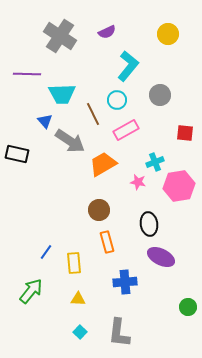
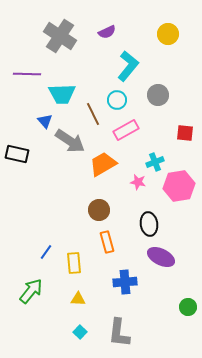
gray circle: moved 2 px left
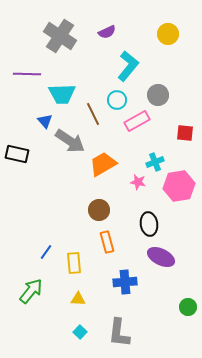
pink rectangle: moved 11 px right, 9 px up
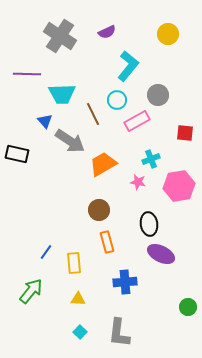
cyan cross: moved 4 px left, 3 px up
purple ellipse: moved 3 px up
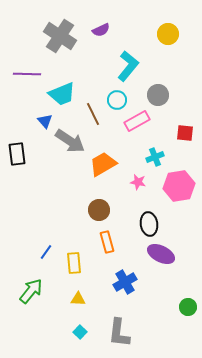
purple semicircle: moved 6 px left, 2 px up
cyan trapezoid: rotated 20 degrees counterclockwise
black rectangle: rotated 70 degrees clockwise
cyan cross: moved 4 px right, 2 px up
blue cross: rotated 25 degrees counterclockwise
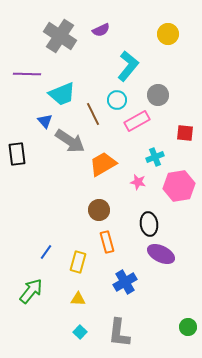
yellow rectangle: moved 4 px right, 1 px up; rotated 20 degrees clockwise
green circle: moved 20 px down
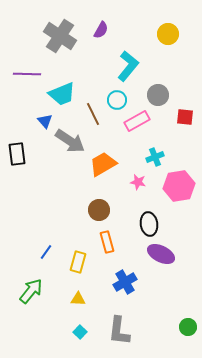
purple semicircle: rotated 36 degrees counterclockwise
red square: moved 16 px up
gray L-shape: moved 2 px up
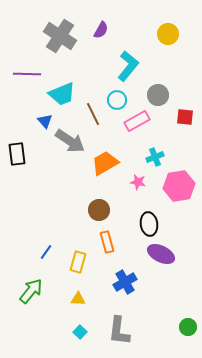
orange trapezoid: moved 2 px right, 1 px up
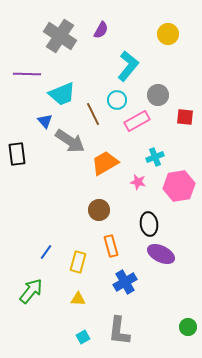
orange rectangle: moved 4 px right, 4 px down
cyan square: moved 3 px right, 5 px down; rotated 16 degrees clockwise
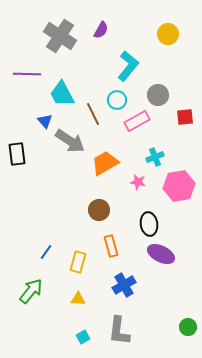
cyan trapezoid: rotated 84 degrees clockwise
red square: rotated 12 degrees counterclockwise
blue cross: moved 1 px left, 3 px down
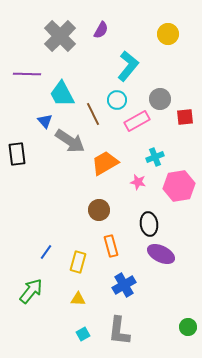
gray cross: rotated 12 degrees clockwise
gray circle: moved 2 px right, 4 px down
cyan square: moved 3 px up
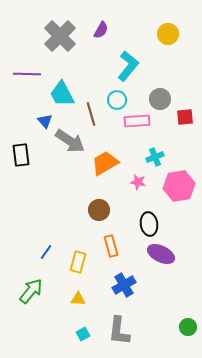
brown line: moved 2 px left; rotated 10 degrees clockwise
pink rectangle: rotated 25 degrees clockwise
black rectangle: moved 4 px right, 1 px down
